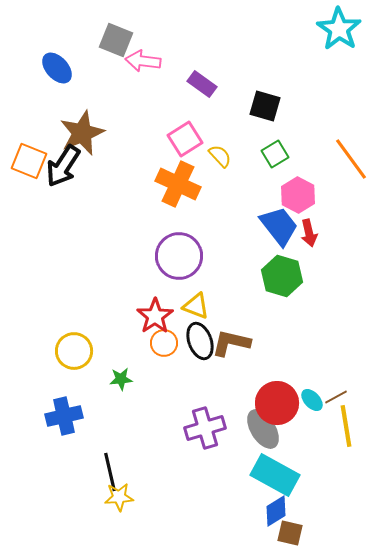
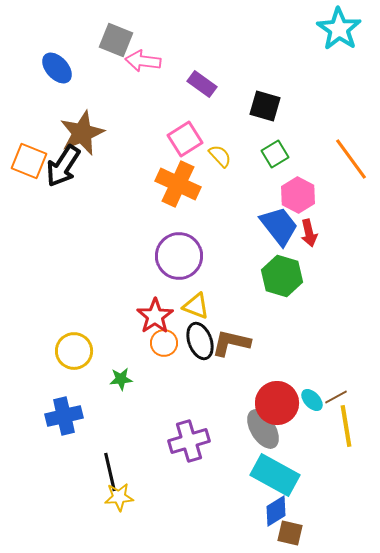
purple cross: moved 16 px left, 13 px down
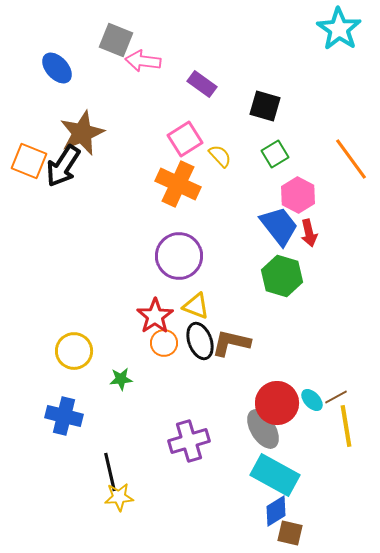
blue cross: rotated 27 degrees clockwise
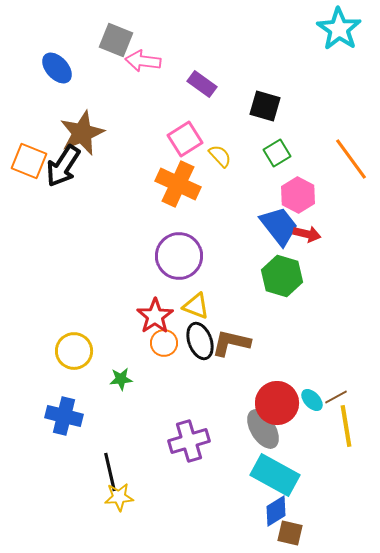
green square: moved 2 px right, 1 px up
red arrow: moved 2 px left, 1 px down; rotated 64 degrees counterclockwise
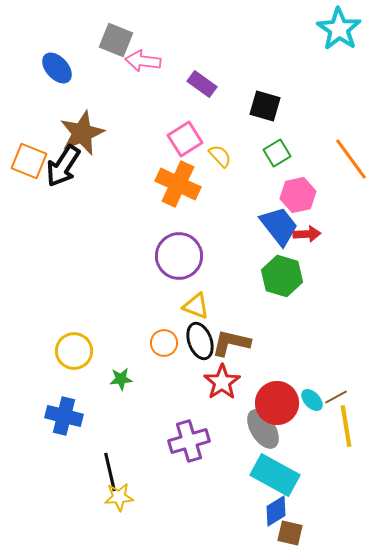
pink hexagon: rotated 20 degrees clockwise
red arrow: rotated 16 degrees counterclockwise
red star: moved 67 px right, 66 px down
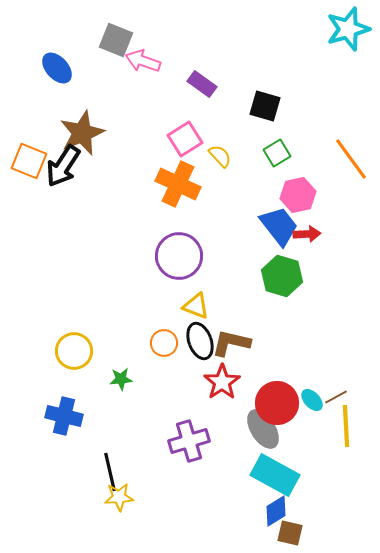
cyan star: moved 9 px right; rotated 21 degrees clockwise
pink arrow: rotated 12 degrees clockwise
yellow line: rotated 6 degrees clockwise
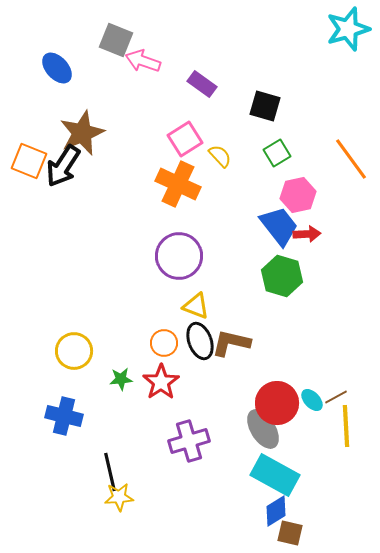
red star: moved 61 px left
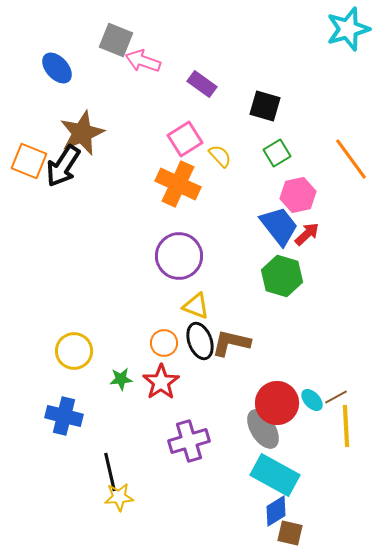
red arrow: rotated 40 degrees counterclockwise
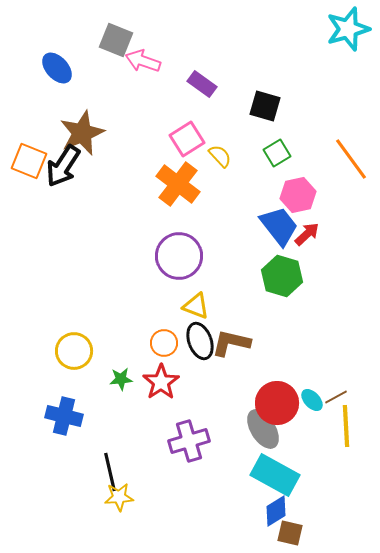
pink square: moved 2 px right
orange cross: rotated 12 degrees clockwise
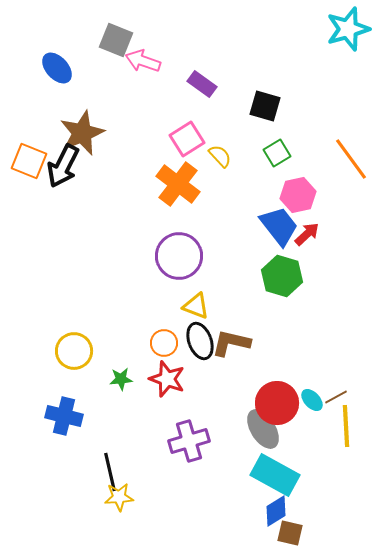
black arrow: rotated 6 degrees counterclockwise
red star: moved 6 px right, 3 px up; rotated 18 degrees counterclockwise
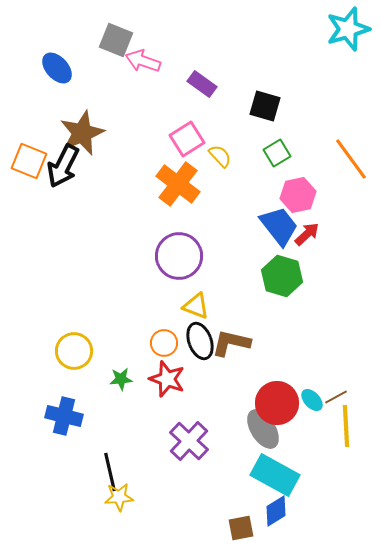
purple cross: rotated 30 degrees counterclockwise
brown square: moved 49 px left, 5 px up; rotated 24 degrees counterclockwise
